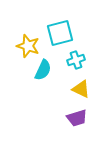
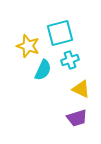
cyan cross: moved 6 px left
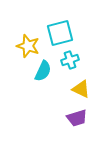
cyan semicircle: moved 1 px down
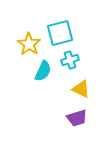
yellow star: moved 1 px right, 2 px up; rotated 15 degrees clockwise
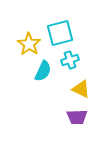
purple trapezoid: moved 1 px up; rotated 15 degrees clockwise
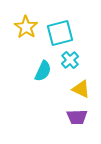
yellow star: moved 3 px left, 17 px up
cyan cross: rotated 24 degrees counterclockwise
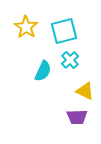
cyan square: moved 4 px right, 2 px up
yellow triangle: moved 4 px right, 2 px down
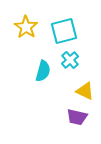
cyan semicircle: rotated 10 degrees counterclockwise
purple trapezoid: rotated 15 degrees clockwise
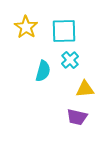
cyan square: rotated 12 degrees clockwise
yellow triangle: moved 2 px up; rotated 30 degrees counterclockwise
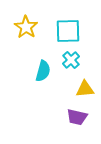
cyan square: moved 4 px right
cyan cross: moved 1 px right
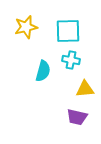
yellow star: rotated 25 degrees clockwise
cyan cross: rotated 36 degrees counterclockwise
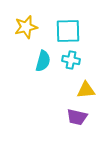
cyan semicircle: moved 10 px up
yellow triangle: moved 1 px right, 1 px down
